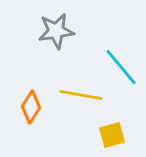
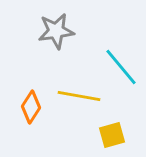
yellow line: moved 2 px left, 1 px down
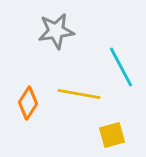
cyan line: rotated 12 degrees clockwise
yellow line: moved 2 px up
orange diamond: moved 3 px left, 4 px up
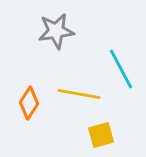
cyan line: moved 2 px down
orange diamond: moved 1 px right
yellow square: moved 11 px left
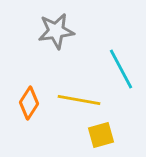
yellow line: moved 6 px down
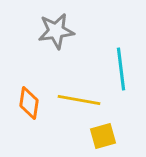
cyan line: rotated 21 degrees clockwise
orange diamond: rotated 24 degrees counterclockwise
yellow square: moved 2 px right, 1 px down
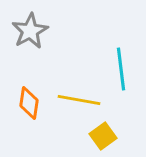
gray star: moved 26 px left; rotated 21 degrees counterclockwise
yellow square: rotated 20 degrees counterclockwise
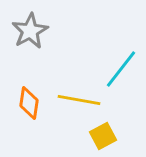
cyan line: rotated 45 degrees clockwise
yellow square: rotated 8 degrees clockwise
